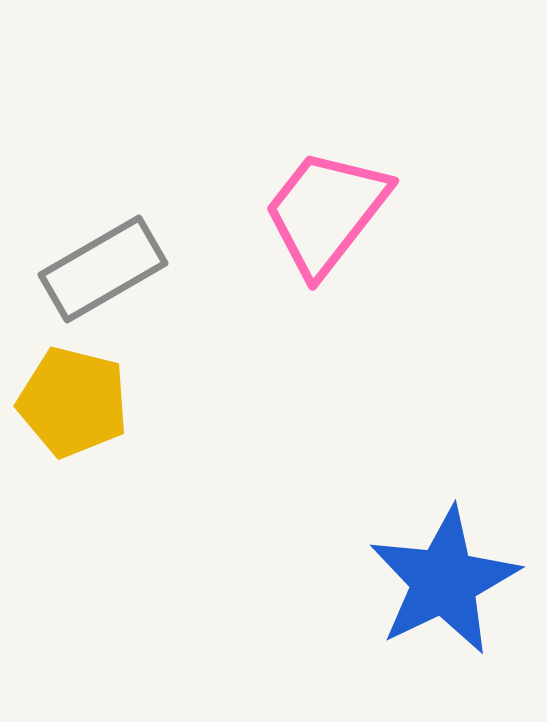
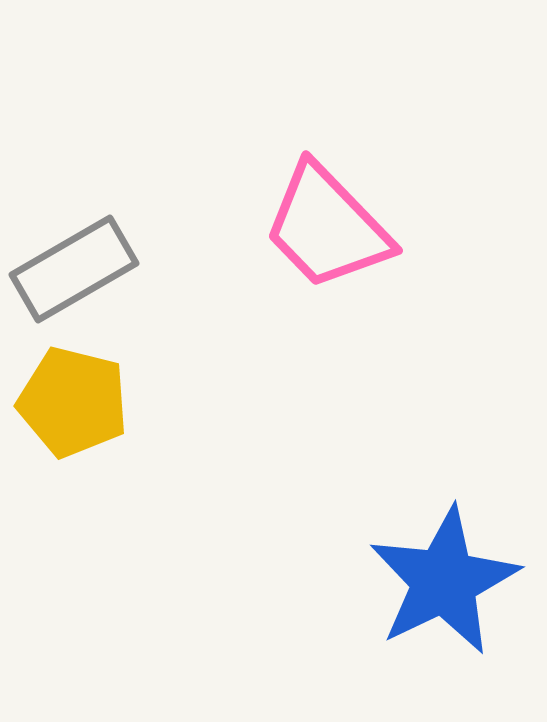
pink trapezoid: moved 1 px right, 15 px down; rotated 82 degrees counterclockwise
gray rectangle: moved 29 px left
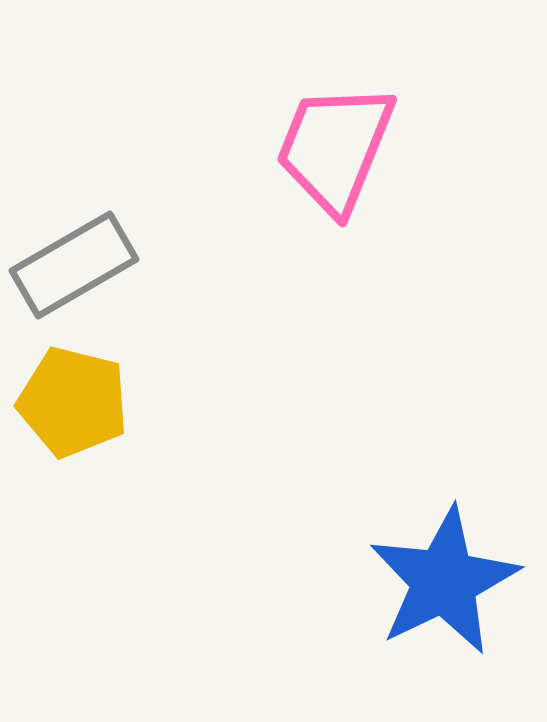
pink trapezoid: moved 8 px right, 79 px up; rotated 66 degrees clockwise
gray rectangle: moved 4 px up
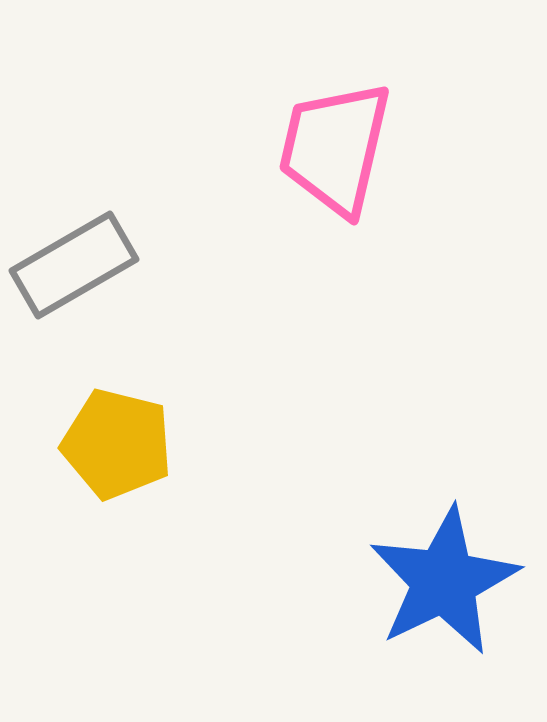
pink trapezoid: rotated 9 degrees counterclockwise
yellow pentagon: moved 44 px right, 42 px down
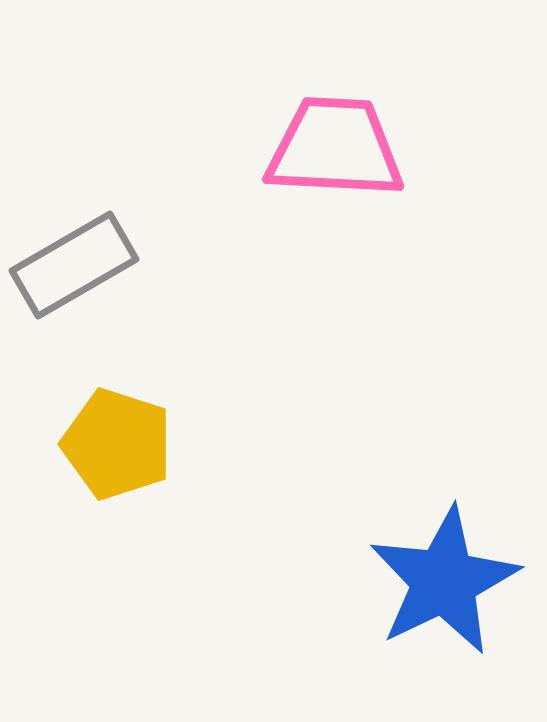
pink trapezoid: rotated 80 degrees clockwise
yellow pentagon: rotated 4 degrees clockwise
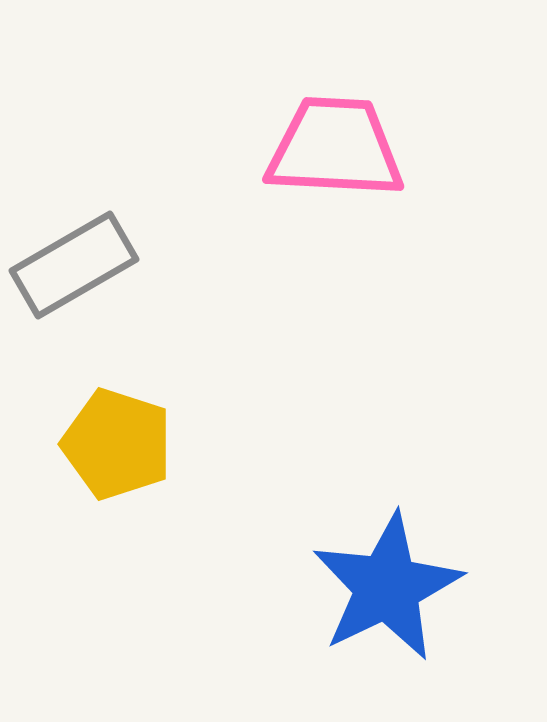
blue star: moved 57 px left, 6 px down
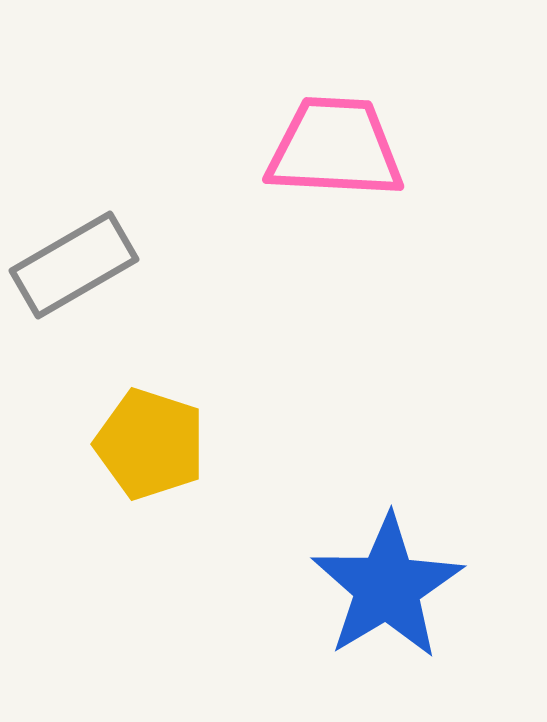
yellow pentagon: moved 33 px right
blue star: rotated 5 degrees counterclockwise
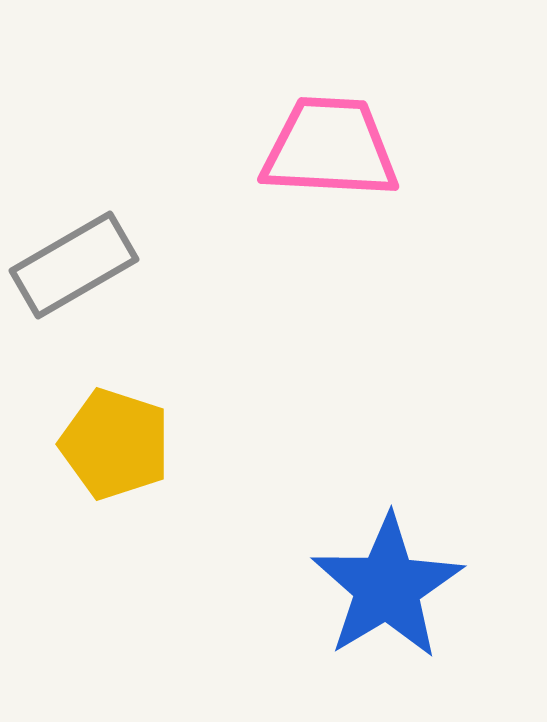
pink trapezoid: moved 5 px left
yellow pentagon: moved 35 px left
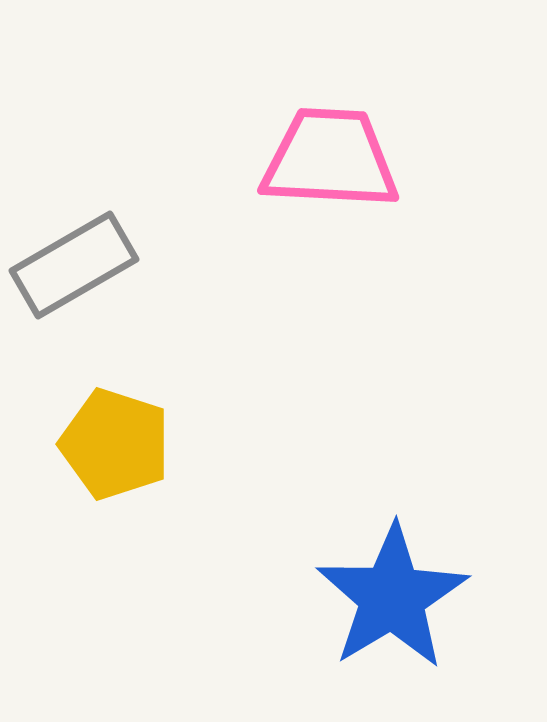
pink trapezoid: moved 11 px down
blue star: moved 5 px right, 10 px down
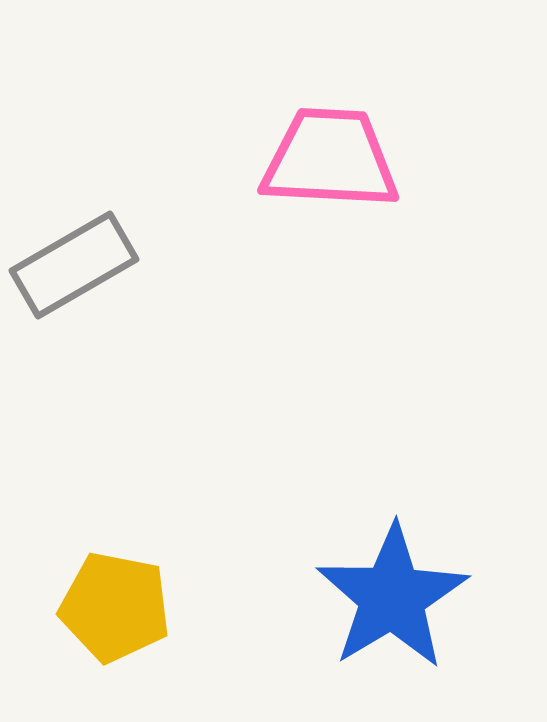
yellow pentagon: moved 163 px down; rotated 7 degrees counterclockwise
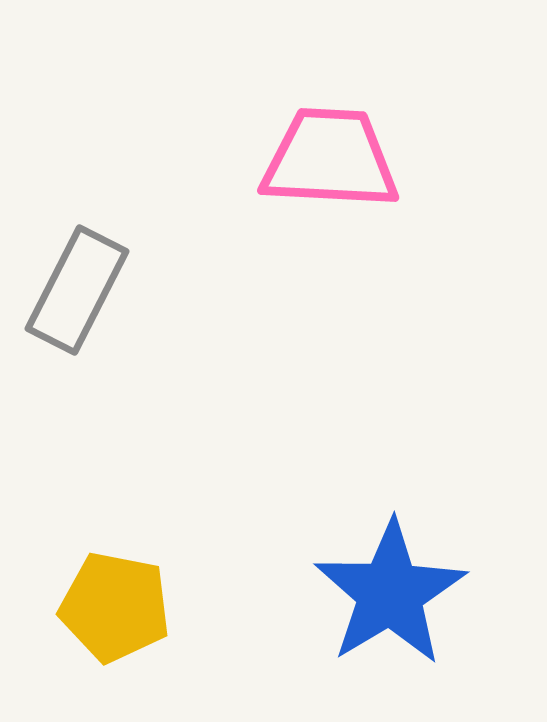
gray rectangle: moved 3 px right, 25 px down; rotated 33 degrees counterclockwise
blue star: moved 2 px left, 4 px up
